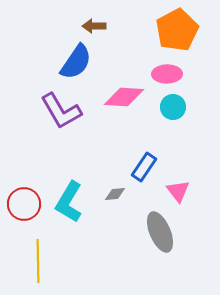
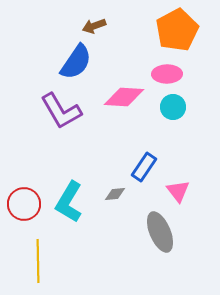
brown arrow: rotated 20 degrees counterclockwise
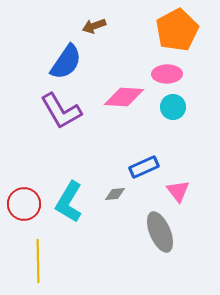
blue semicircle: moved 10 px left
blue rectangle: rotated 32 degrees clockwise
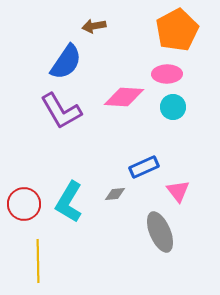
brown arrow: rotated 10 degrees clockwise
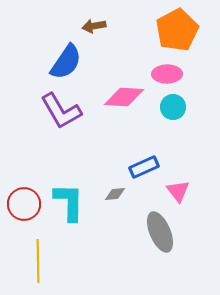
cyan L-shape: rotated 150 degrees clockwise
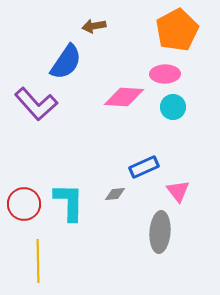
pink ellipse: moved 2 px left
purple L-shape: moved 25 px left, 7 px up; rotated 12 degrees counterclockwise
gray ellipse: rotated 27 degrees clockwise
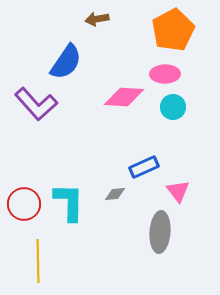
brown arrow: moved 3 px right, 7 px up
orange pentagon: moved 4 px left
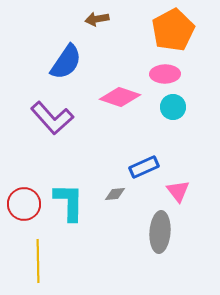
pink diamond: moved 4 px left; rotated 15 degrees clockwise
purple L-shape: moved 16 px right, 14 px down
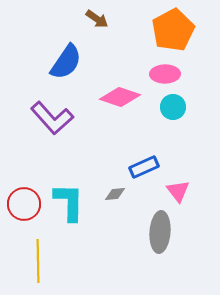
brown arrow: rotated 135 degrees counterclockwise
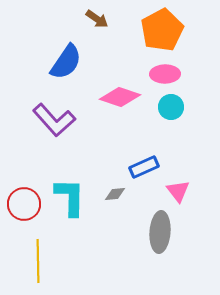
orange pentagon: moved 11 px left
cyan circle: moved 2 px left
purple L-shape: moved 2 px right, 2 px down
cyan L-shape: moved 1 px right, 5 px up
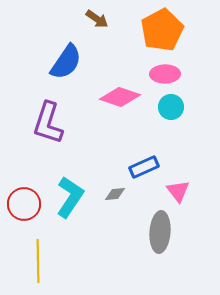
purple L-shape: moved 6 px left, 3 px down; rotated 60 degrees clockwise
cyan L-shape: rotated 33 degrees clockwise
